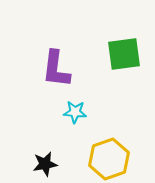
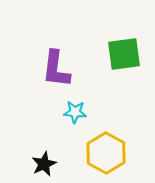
yellow hexagon: moved 3 px left, 6 px up; rotated 12 degrees counterclockwise
black star: moved 1 px left; rotated 15 degrees counterclockwise
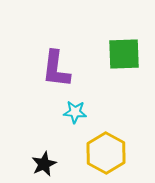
green square: rotated 6 degrees clockwise
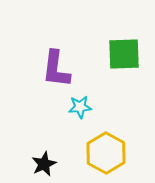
cyan star: moved 5 px right, 5 px up; rotated 10 degrees counterclockwise
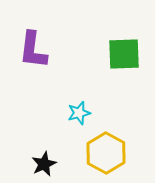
purple L-shape: moved 23 px left, 19 px up
cyan star: moved 1 px left, 6 px down; rotated 10 degrees counterclockwise
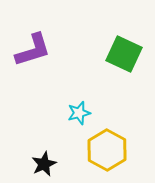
purple L-shape: rotated 114 degrees counterclockwise
green square: rotated 27 degrees clockwise
yellow hexagon: moved 1 px right, 3 px up
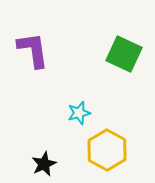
purple L-shape: rotated 81 degrees counterclockwise
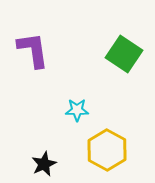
green square: rotated 9 degrees clockwise
cyan star: moved 2 px left, 3 px up; rotated 15 degrees clockwise
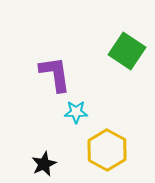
purple L-shape: moved 22 px right, 24 px down
green square: moved 3 px right, 3 px up
cyan star: moved 1 px left, 2 px down
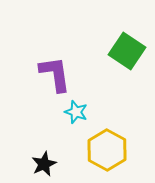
cyan star: rotated 20 degrees clockwise
